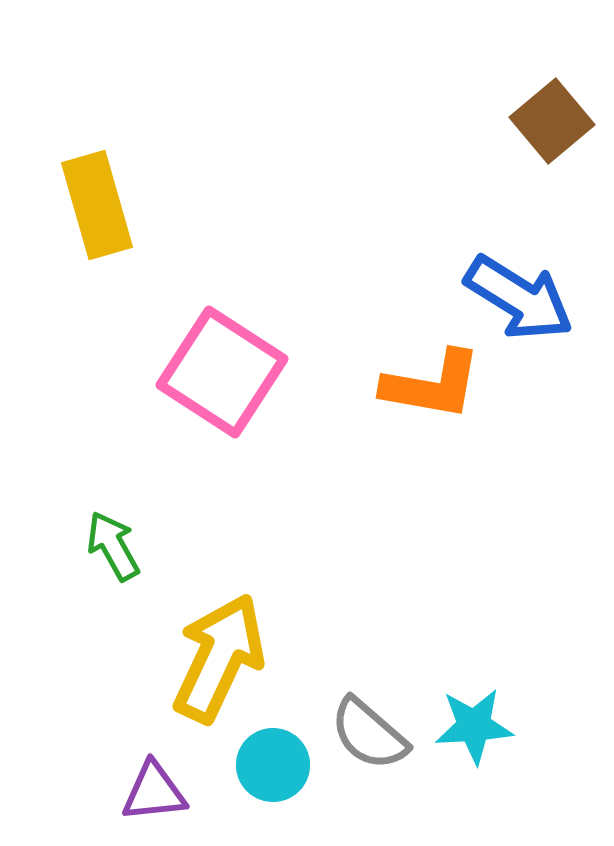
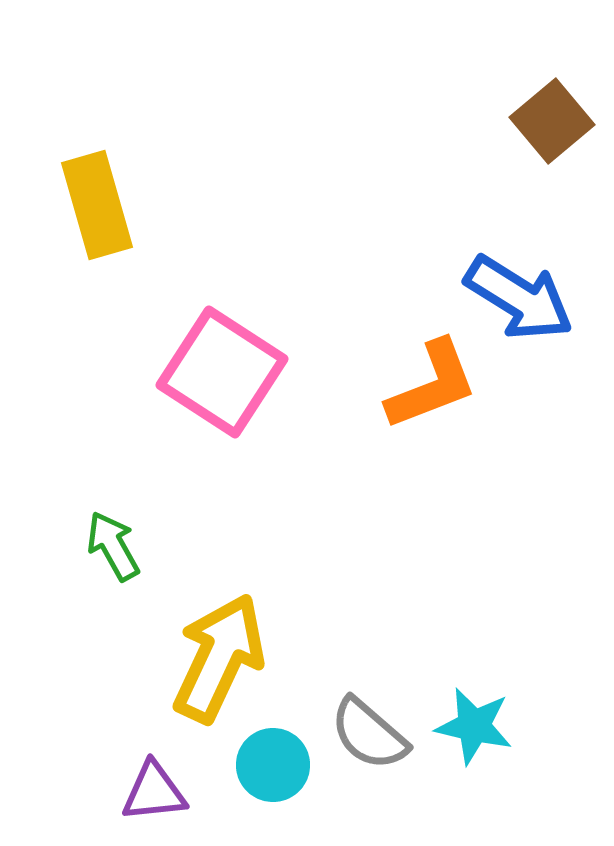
orange L-shape: rotated 31 degrees counterclockwise
cyan star: rotated 16 degrees clockwise
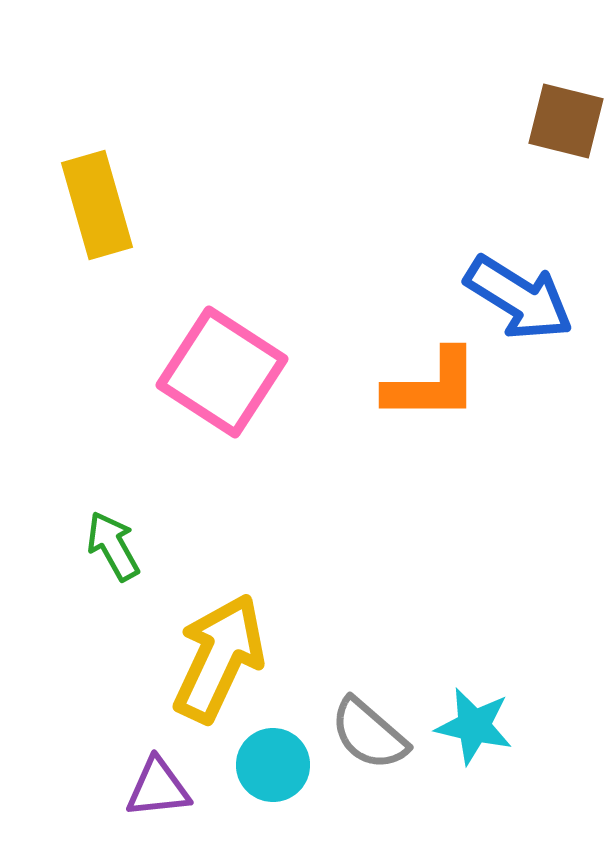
brown square: moved 14 px right; rotated 36 degrees counterclockwise
orange L-shape: rotated 21 degrees clockwise
purple triangle: moved 4 px right, 4 px up
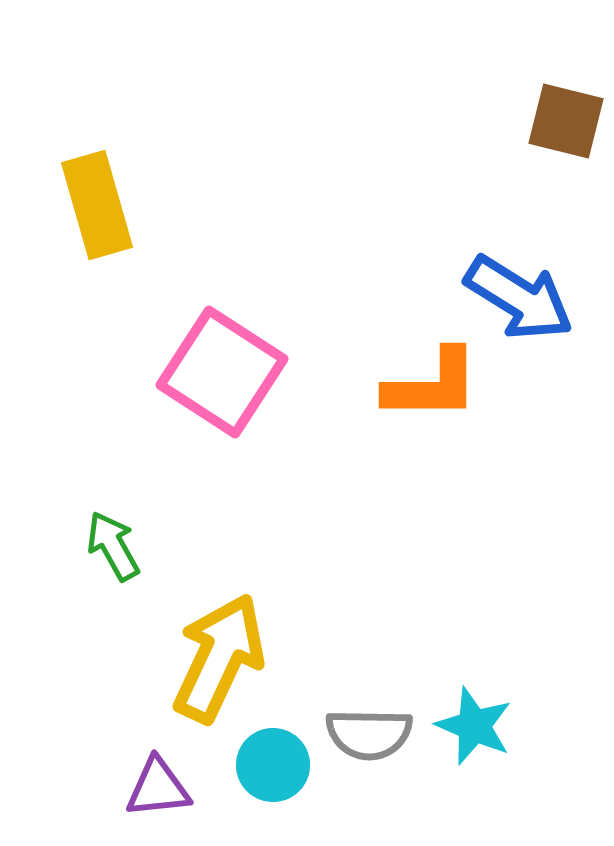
cyan star: rotated 10 degrees clockwise
gray semicircle: rotated 40 degrees counterclockwise
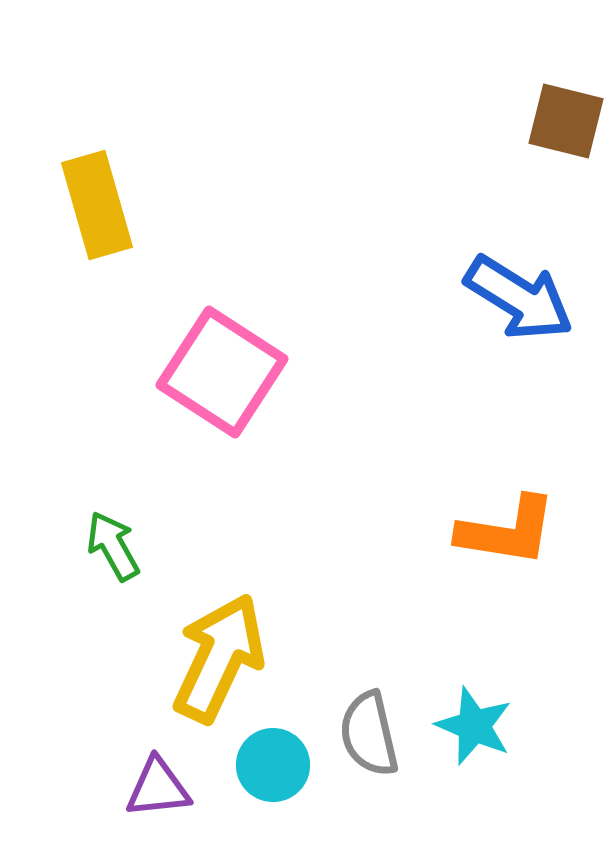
orange L-shape: moved 75 px right, 146 px down; rotated 9 degrees clockwise
gray semicircle: rotated 76 degrees clockwise
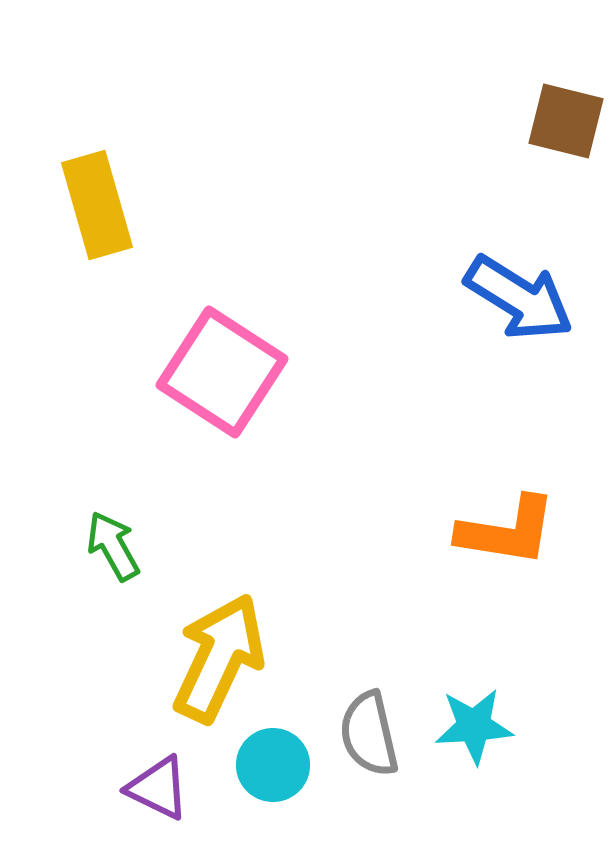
cyan star: rotated 26 degrees counterclockwise
purple triangle: rotated 32 degrees clockwise
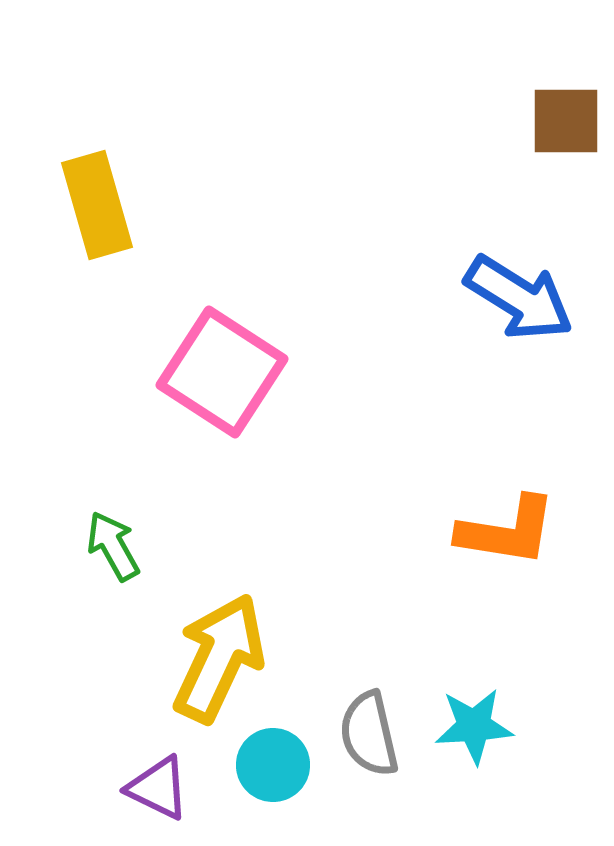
brown square: rotated 14 degrees counterclockwise
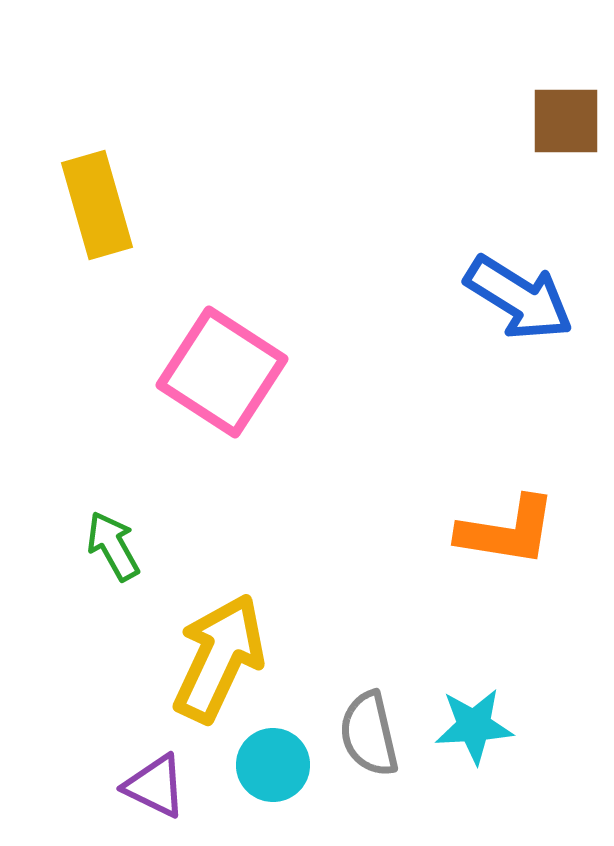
purple triangle: moved 3 px left, 2 px up
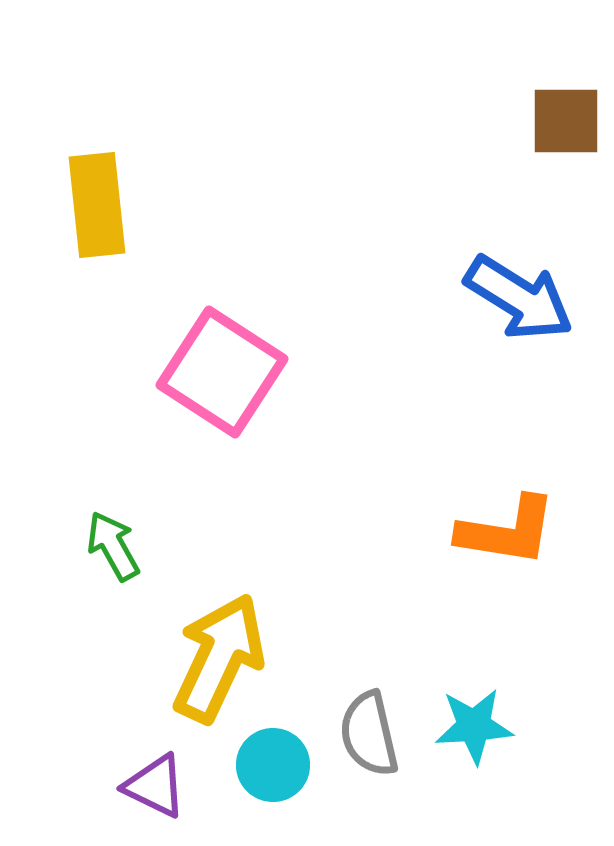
yellow rectangle: rotated 10 degrees clockwise
